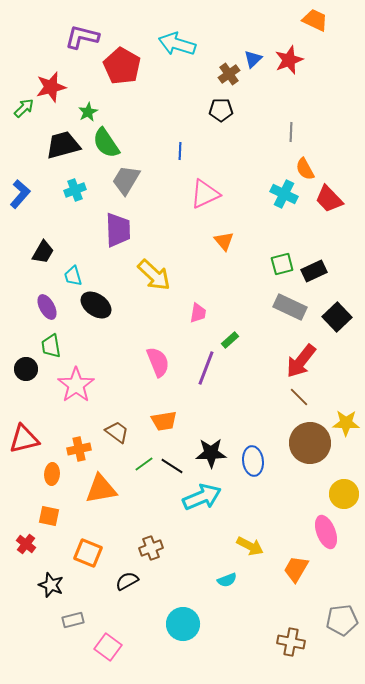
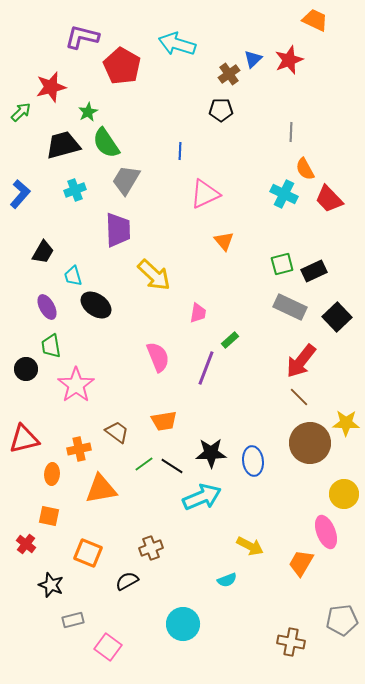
green arrow at (24, 108): moved 3 px left, 4 px down
pink semicircle at (158, 362): moved 5 px up
orange trapezoid at (296, 569): moved 5 px right, 6 px up
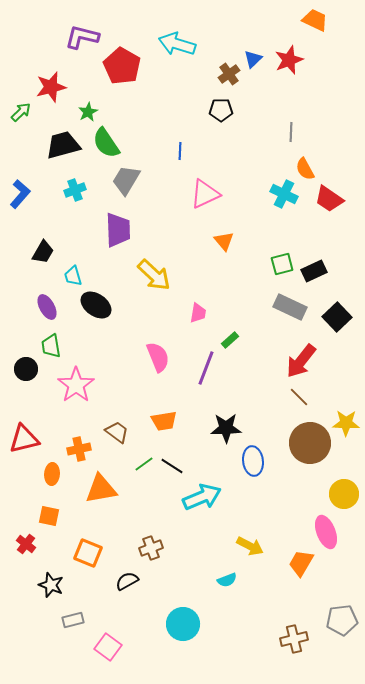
red trapezoid at (329, 199): rotated 12 degrees counterclockwise
black star at (211, 453): moved 15 px right, 25 px up
brown cross at (291, 642): moved 3 px right, 3 px up; rotated 24 degrees counterclockwise
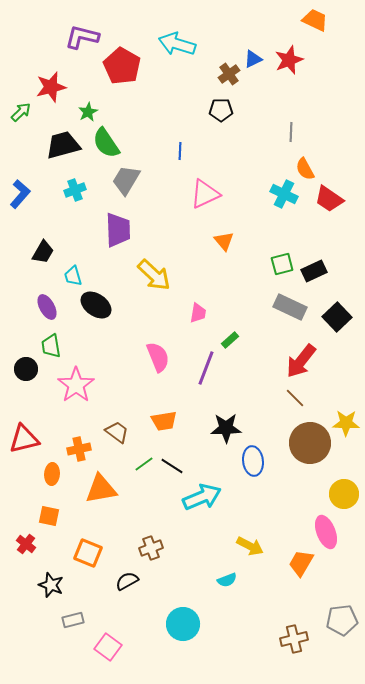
blue triangle at (253, 59): rotated 18 degrees clockwise
brown line at (299, 397): moved 4 px left, 1 px down
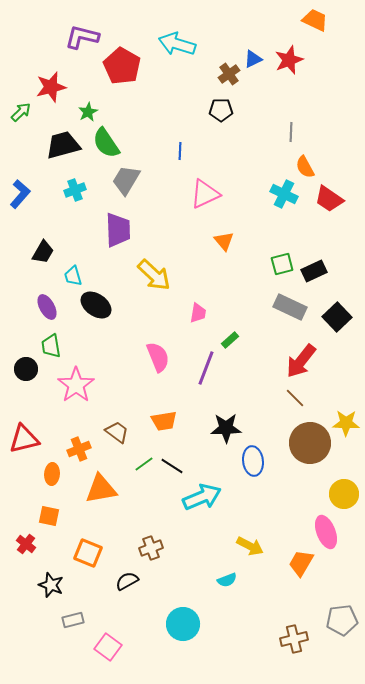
orange semicircle at (305, 169): moved 2 px up
orange cross at (79, 449): rotated 10 degrees counterclockwise
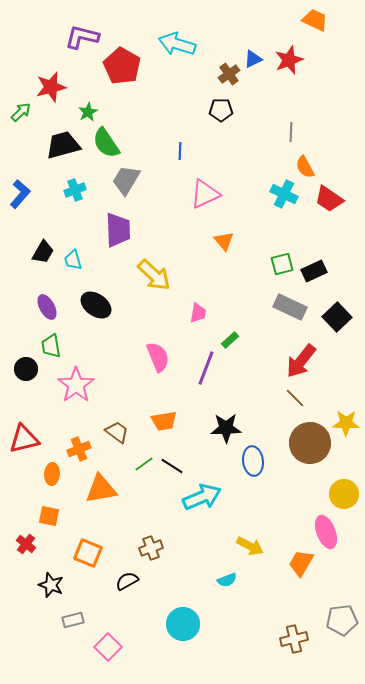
cyan trapezoid at (73, 276): moved 16 px up
pink square at (108, 647): rotated 8 degrees clockwise
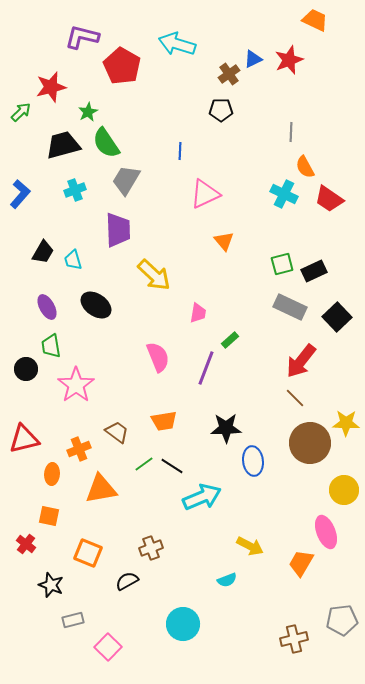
yellow circle at (344, 494): moved 4 px up
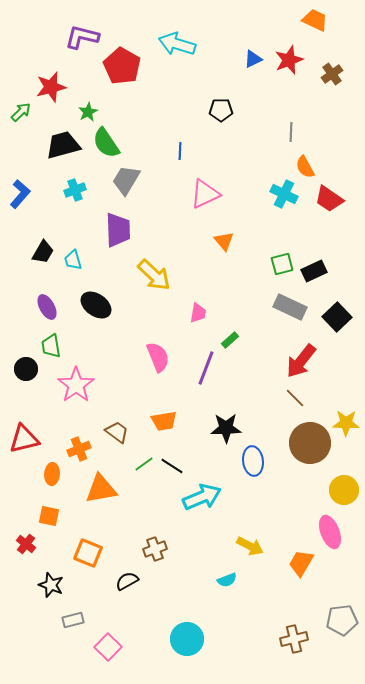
brown cross at (229, 74): moved 103 px right
pink ellipse at (326, 532): moved 4 px right
brown cross at (151, 548): moved 4 px right, 1 px down
cyan circle at (183, 624): moved 4 px right, 15 px down
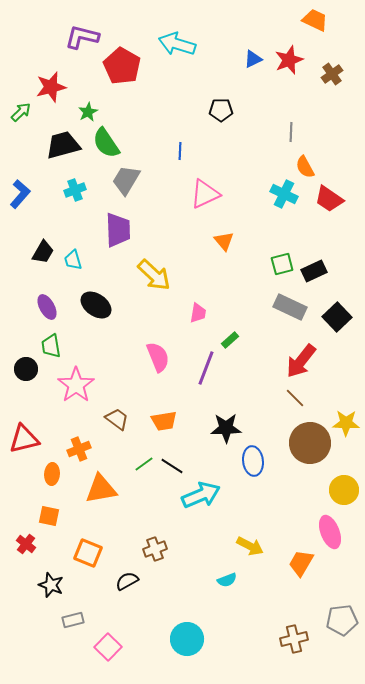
brown trapezoid at (117, 432): moved 13 px up
cyan arrow at (202, 497): moved 1 px left, 2 px up
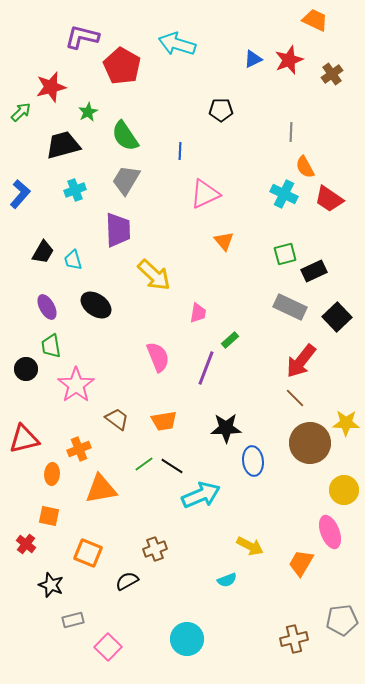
green semicircle at (106, 143): moved 19 px right, 7 px up
green square at (282, 264): moved 3 px right, 10 px up
